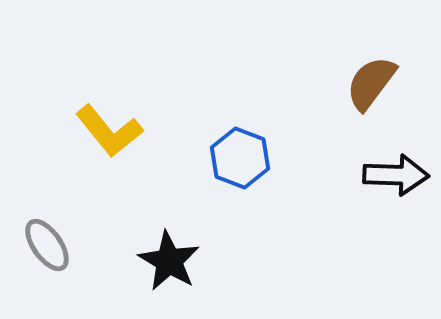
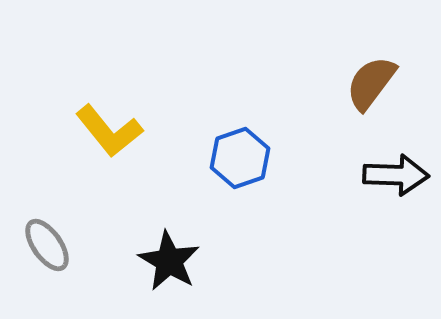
blue hexagon: rotated 20 degrees clockwise
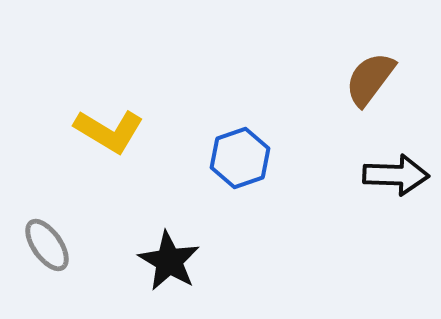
brown semicircle: moved 1 px left, 4 px up
yellow L-shape: rotated 20 degrees counterclockwise
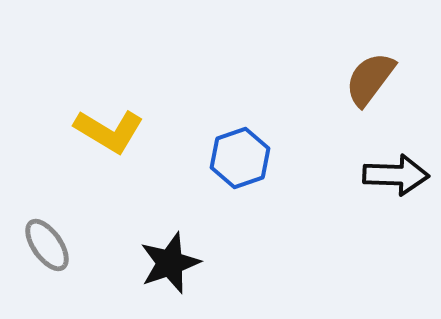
black star: moved 1 px right, 2 px down; rotated 22 degrees clockwise
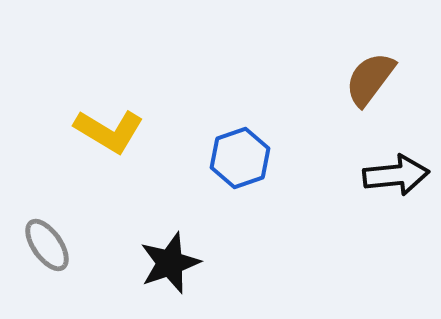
black arrow: rotated 8 degrees counterclockwise
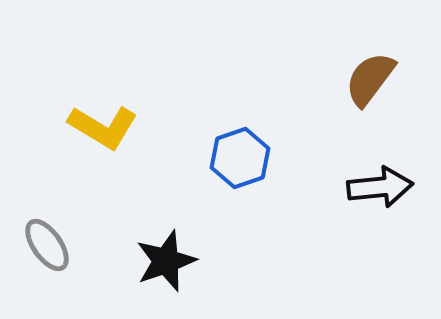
yellow L-shape: moved 6 px left, 4 px up
black arrow: moved 16 px left, 12 px down
black star: moved 4 px left, 2 px up
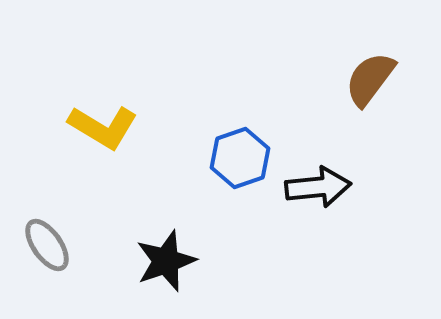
black arrow: moved 62 px left
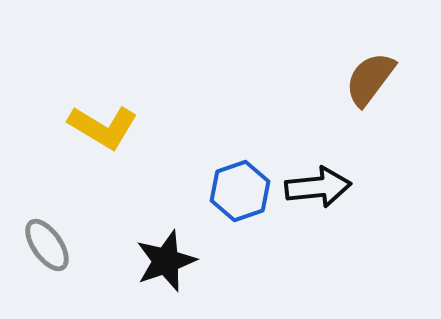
blue hexagon: moved 33 px down
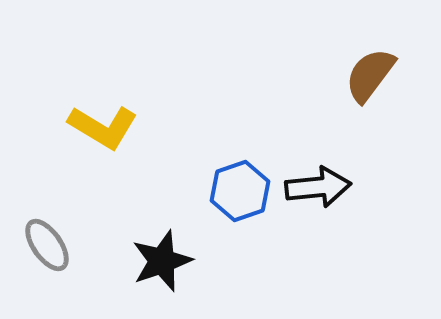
brown semicircle: moved 4 px up
black star: moved 4 px left
